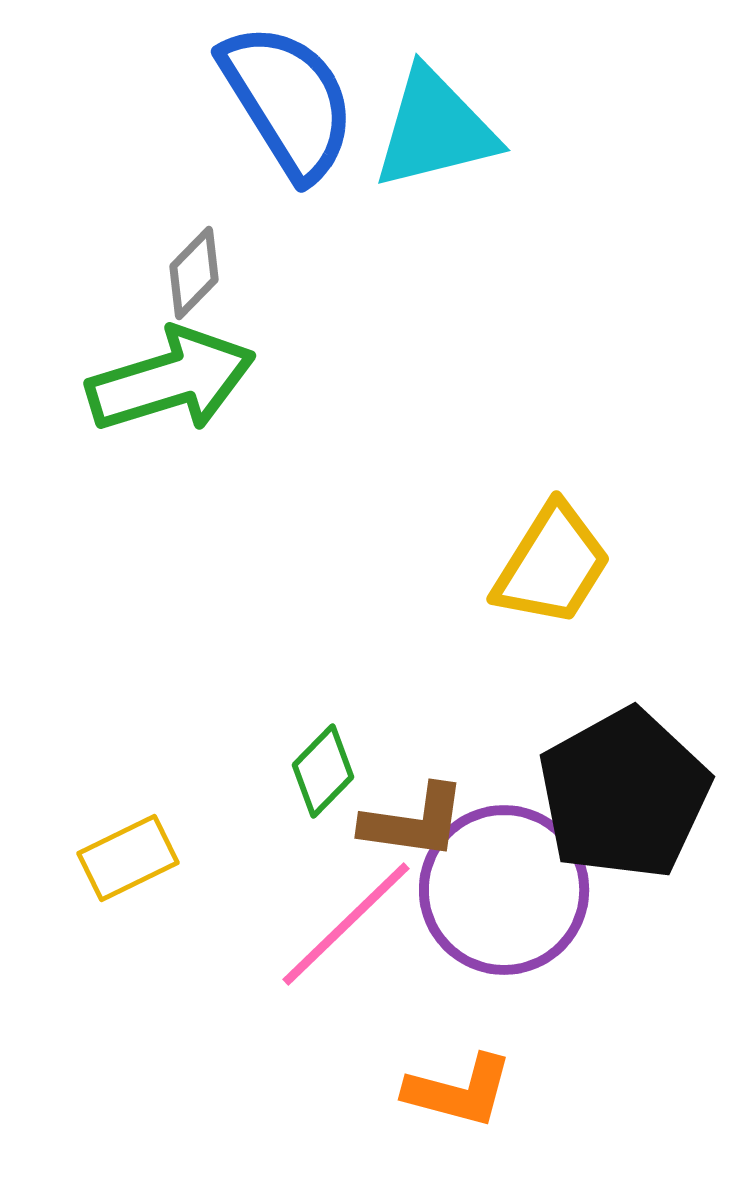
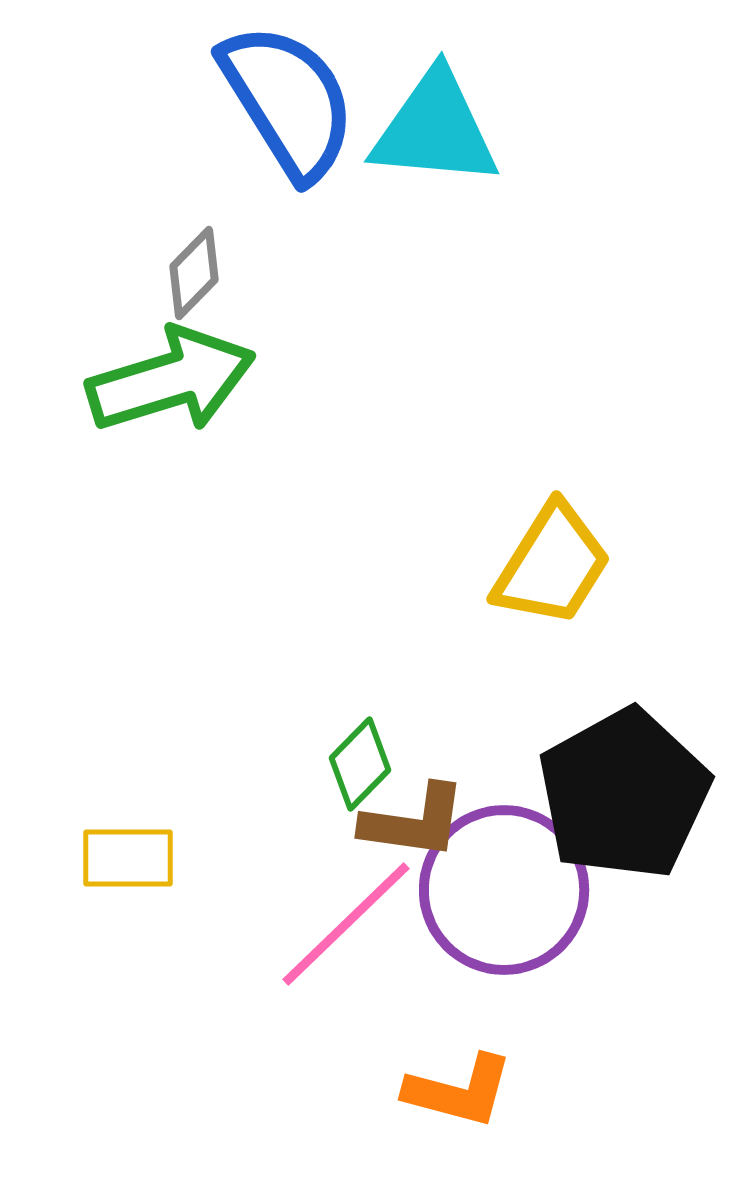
cyan triangle: rotated 19 degrees clockwise
green diamond: moved 37 px right, 7 px up
yellow rectangle: rotated 26 degrees clockwise
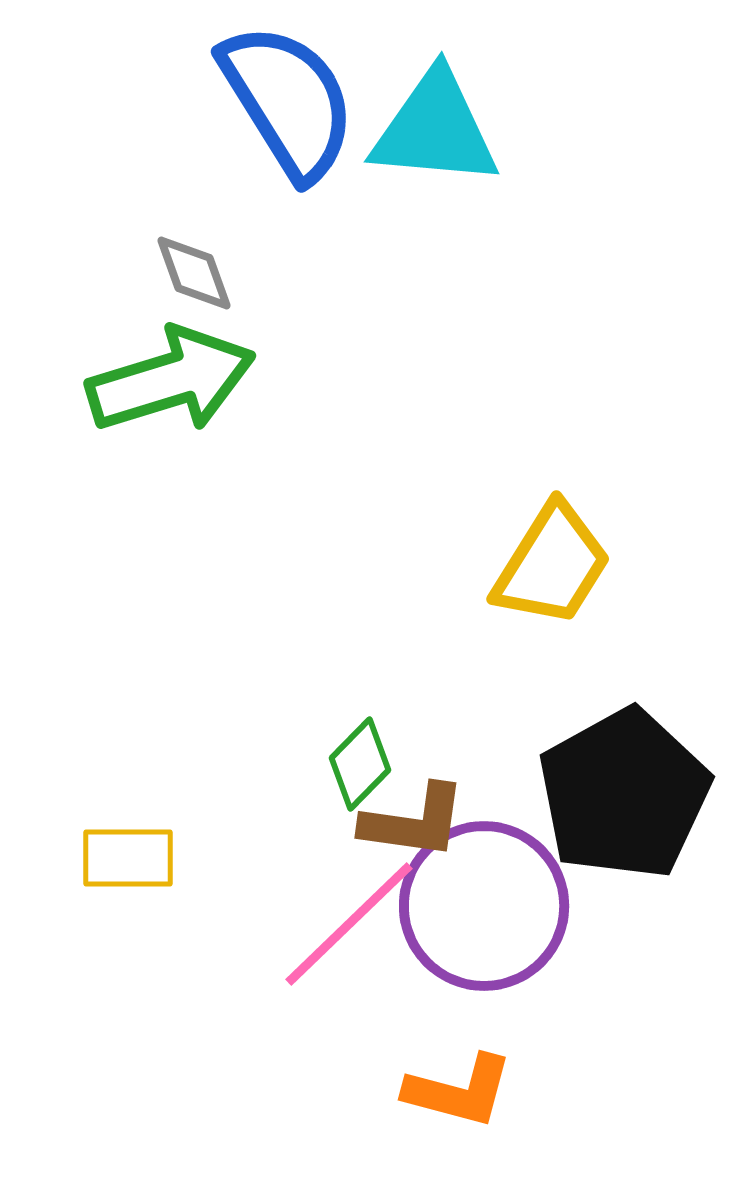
gray diamond: rotated 64 degrees counterclockwise
purple circle: moved 20 px left, 16 px down
pink line: moved 3 px right
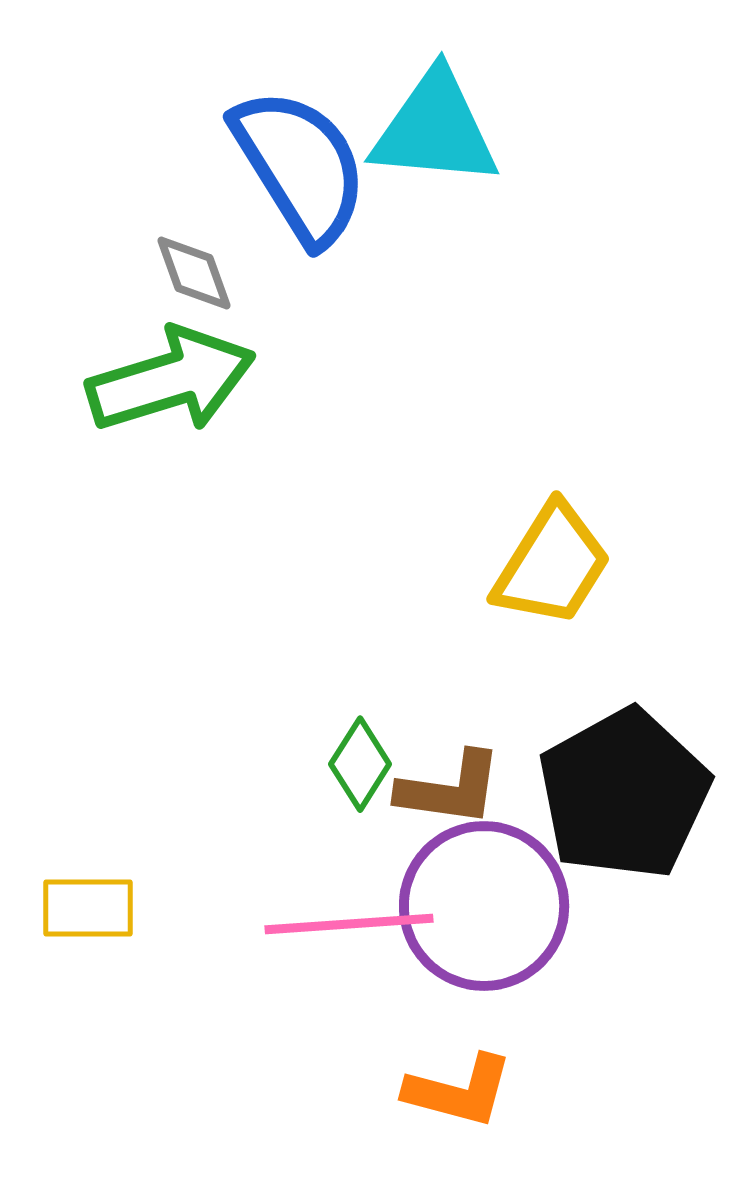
blue semicircle: moved 12 px right, 65 px down
green diamond: rotated 12 degrees counterclockwise
brown L-shape: moved 36 px right, 33 px up
yellow rectangle: moved 40 px left, 50 px down
pink line: rotated 40 degrees clockwise
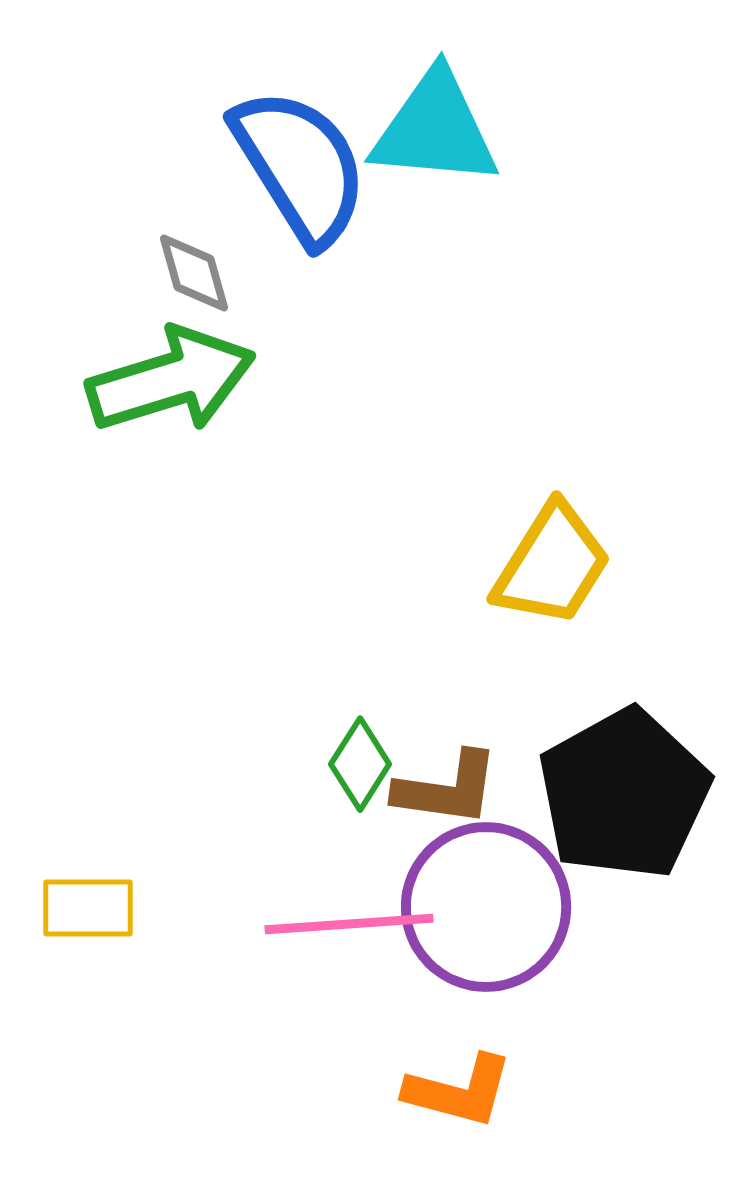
gray diamond: rotated 4 degrees clockwise
brown L-shape: moved 3 px left
purple circle: moved 2 px right, 1 px down
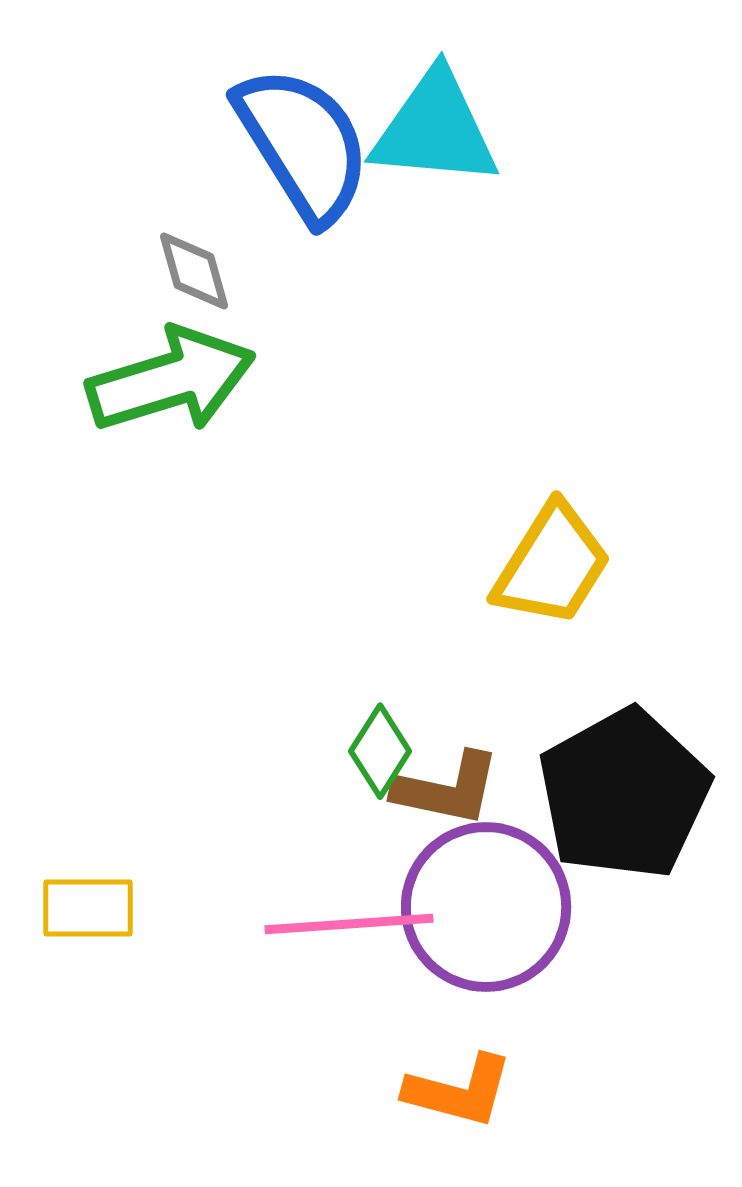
blue semicircle: moved 3 px right, 22 px up
gray diamond: moved 2 px up
green diamond: moved 20 px right, 13 px up
brown L-shape: rotated 4 degrees clockwise
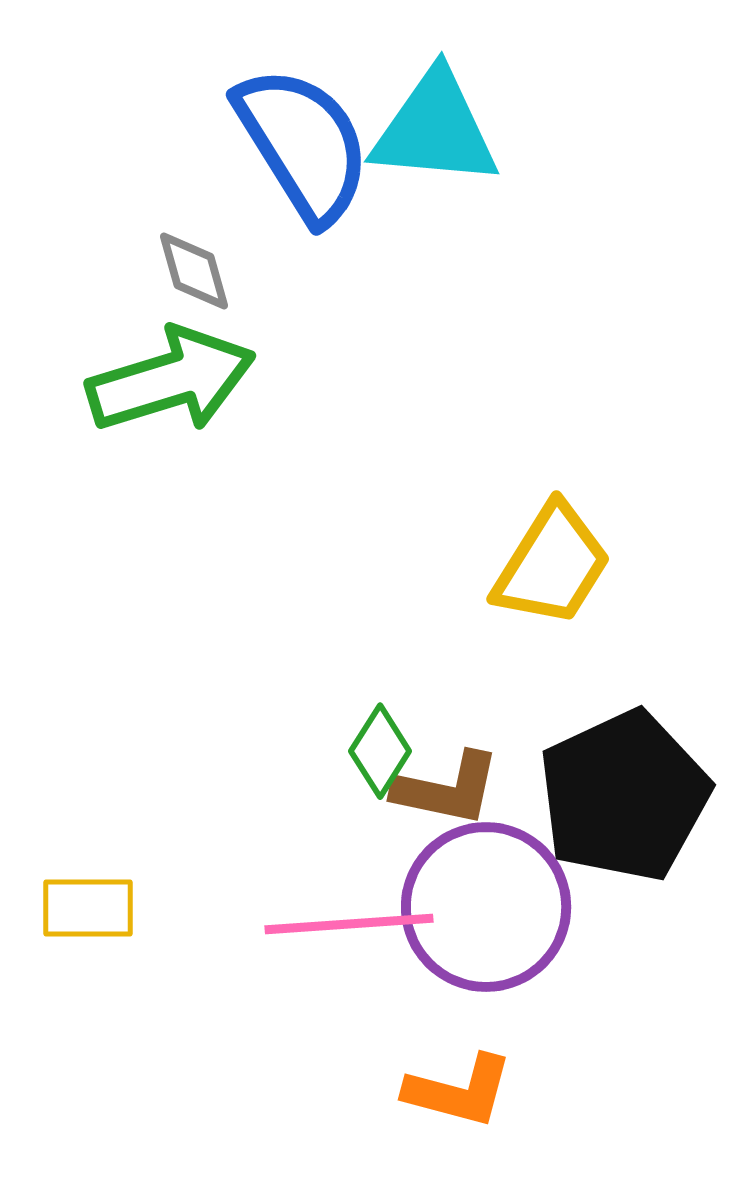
black pentagon: moved 2 px down; rotated 4 degrees clockwise
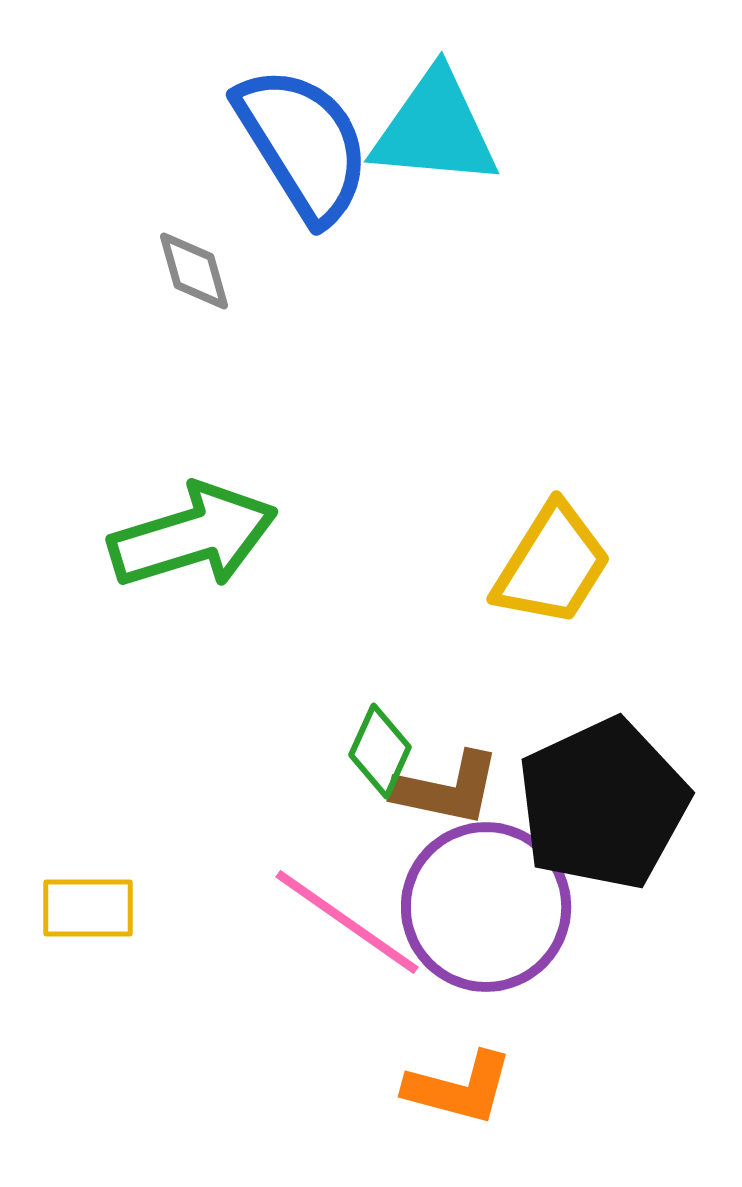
green arrow: moved 22 px right, 156 px down
green diamond: rotated 8 degrees counterclockwise
black pentagon: moved 21 px left, 8 px down
pink line: moved 2 px left, 2 px up; rotated 39 degrees clockwise
orange L-shape: moved 3 px up
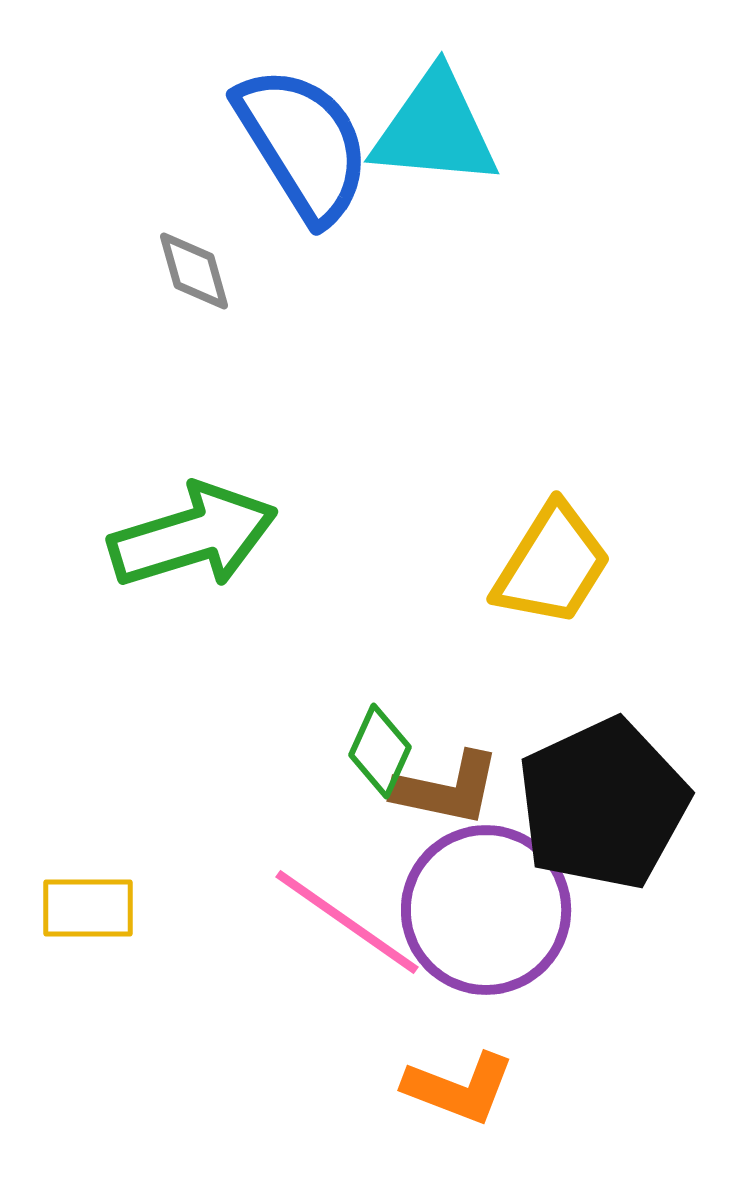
purple circle: moved 3 px down
orange L-shape: rotated 6 degrees clockwise
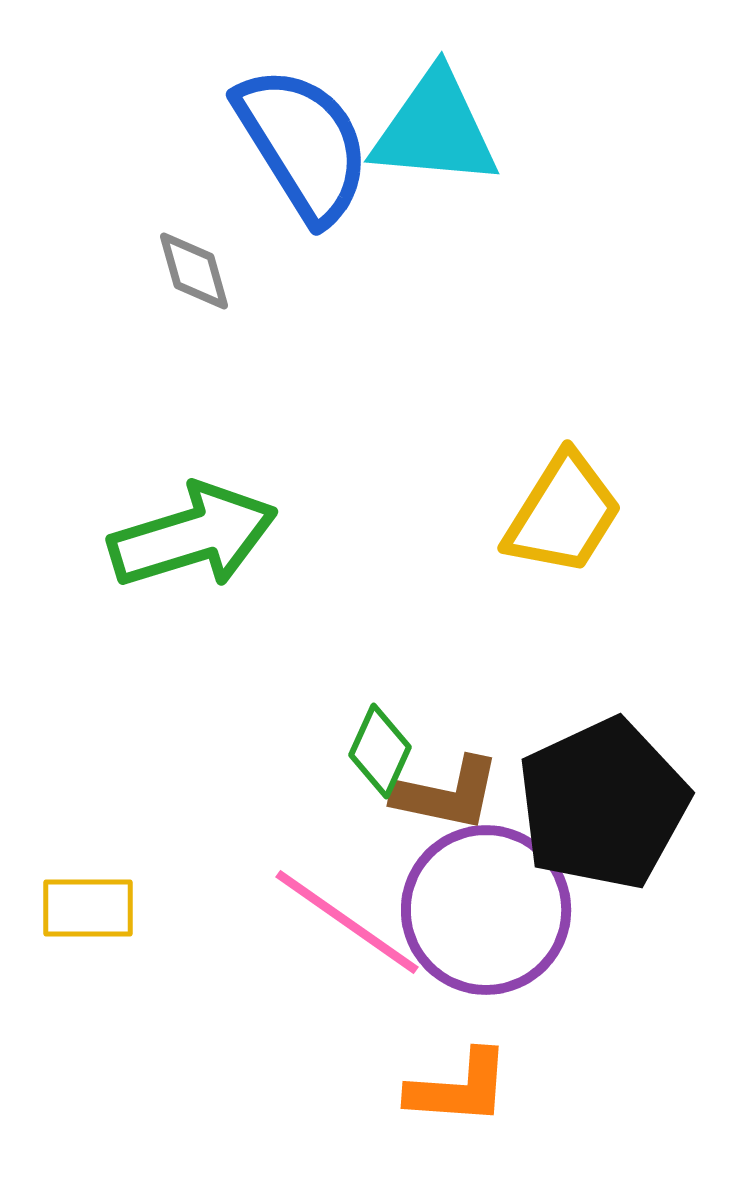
yellow trapezoid: moved 11 px right, 51 px up
brown L-shape: moved 5 px down
orange L-shape: rotated 17 degrees counterclockwise
